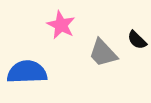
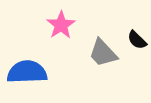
pink star: rotated 12 degrees clockwise
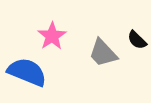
pink star: moved 9 px left, 11 px down
blue semicircle: rotated 24 degrees clockwise
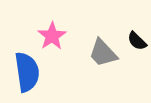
black semicircle: moved 1 px down
blue semicircle: rotated 60 degrees clockwise
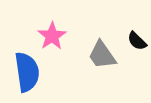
gray trapezoid: moved 1 px left, 2 px down; rotated 8 degrees clockwise
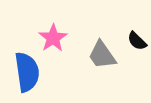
pink star: moved 1 px right, 2 px down
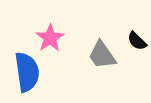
pink star: moved 3 px left
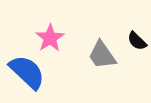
blue semicircle: rotated 39 degrees counterclockwise
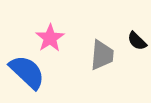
gray trapezoid: rotated 140 degrees counterclockwise
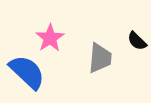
gray trapezoid: moved 2 px left, 3 px down
